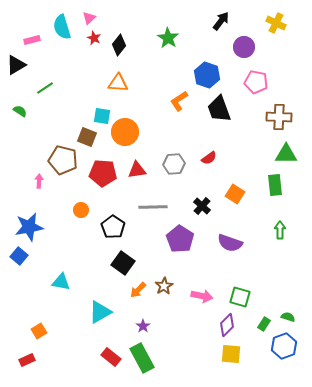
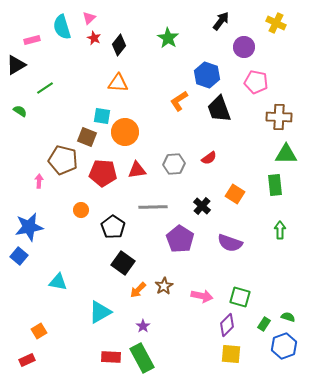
cyan triangle at (61, 282): moved 3 px left
red rectangle at (111, 357): rotated 36 degrees counterclockwise
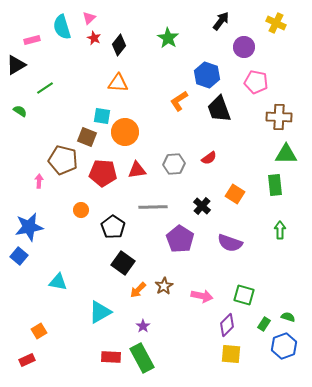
green square at (240, 297): moved 4 px right, 2 px up
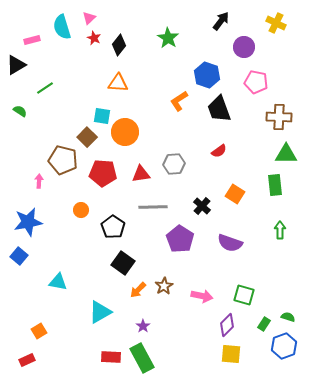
brown square at (87, 137): rotated 24 degrees clockwise
red semicircle at (209, 158): moved 10 px right, 7 px up
red triangle at (137, 170): moved 4 px right, 4 px down
blue star at (29, 227): moved 1 px left, 5 px up
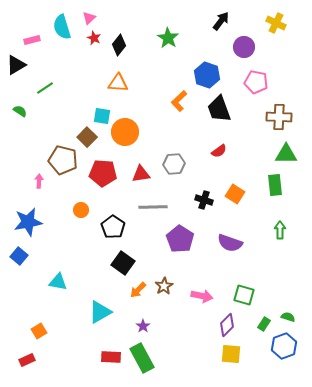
orange L-shape at (179, 101): rotated 10 degrees counterclockwise
black cross at (202, 206): moved 2 px right, 6 px up; rotated 24 degrees counterclockwise
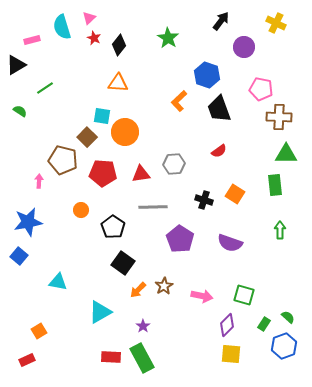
pink pentagon at (256, 82): moved 5 px right, 7 px down
green semicircle at (288, 317): rotated 24 degrees clockwise
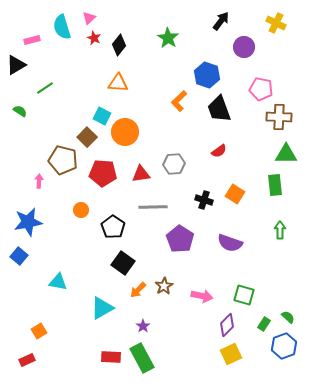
cyan square at (102, 116): rotated 18 degrees clockwise
cyan triangle at (100, 312): moved 2 px right, 4 px up
yellow square at (231, 354): rotated 30 degrees counterclockwise
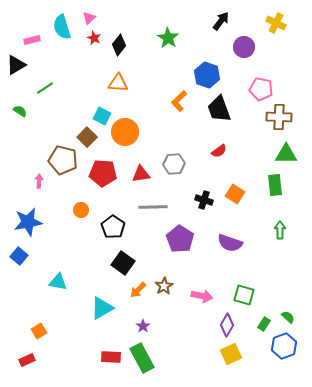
purple diamond at (227, 325): rotated 15 degrees counterclockwise
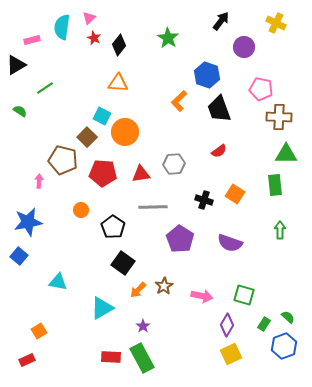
cyan semicircle at (62, 27): rotated 25 degrees clockwise
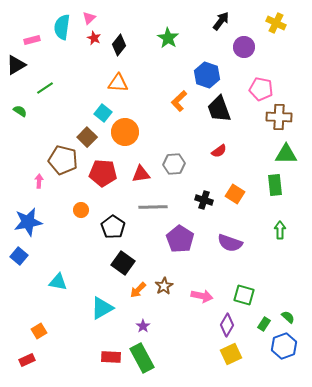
cyan square at (102, 116): moved 1 px right, 3 px up; rotated 12 degrees clockwise
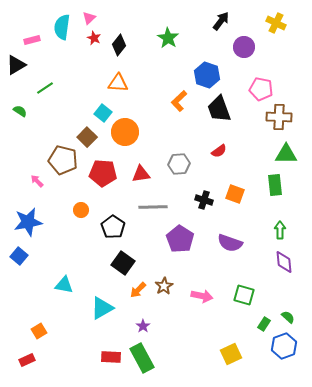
gray hexagon at (174, 164): moved 5 px right
pink arrow at (39, 181): moved 2 px left; rotated 48 degrees counterclockwise
orange square at (235, 194): rotated 12 degrees counterclockwise
cyan triangle at (58, 282): moved 6 px right, 3 px down
purple diamond at (227, 325): moved 57 px right, 63 px up; rotated 35 degrees counterclockwise
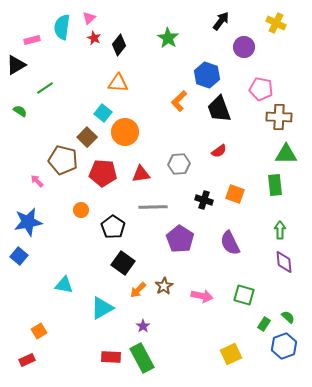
purple semicircle at (230, 243): rotated 45 degrees clockwise
